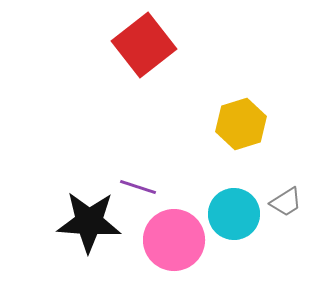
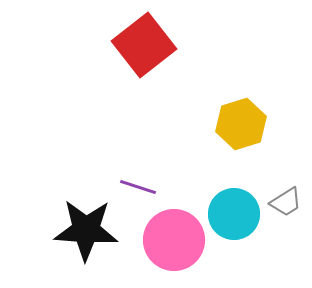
black star: moved 3 px left, 8 px down
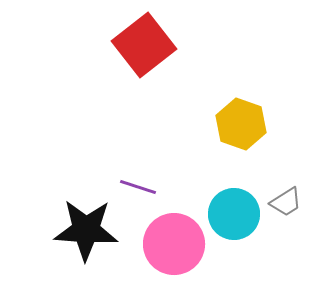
yellow hexagon: rotated 24 degrees counterclockwise
pink circle: moved 4 px down
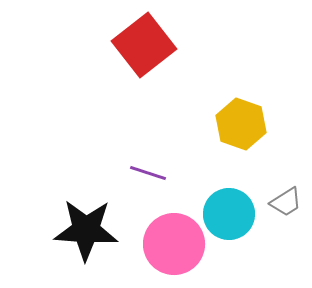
purple line: moved 10 px right, 14 px up
cyan circle: moved 5 px left
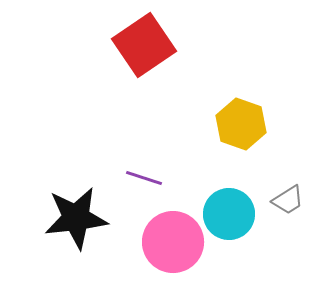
red square: rotated 4 degrees clockwise
purple line: moved 4 px left, 5 px down
gray trapezoid: moved 2 px right, 2 px up
black star: moved 10 px left, 12 px up; rotated 10 degrees counterclockwise
pink circle: moved 1 px left, 2 px up
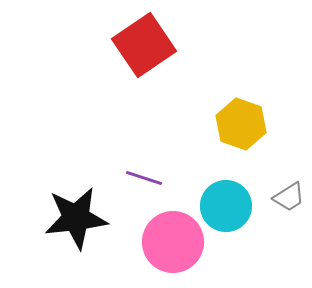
gray trapezoid: moved 1 px right, 3 px up
cyan circle: moved 3 px left, 8 px up
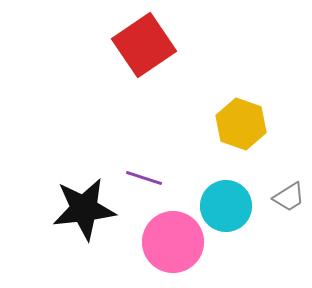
black star: moved 8 px right, 9 px up
